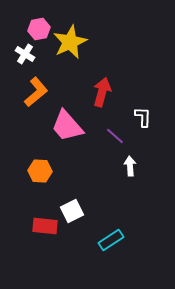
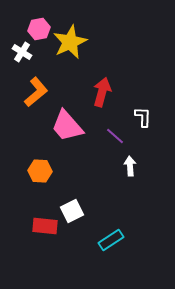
white cross: moved 3 px left, 2 px up
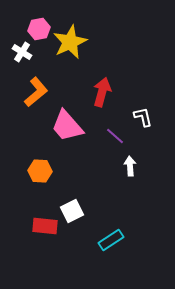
white L-shape: rotated 15 degrees counterclockwise
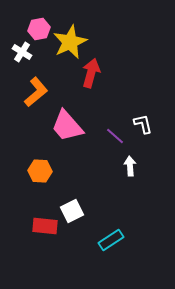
red arrow: moved 11 px left, 19 px up
white L-shape: moved 7 px down
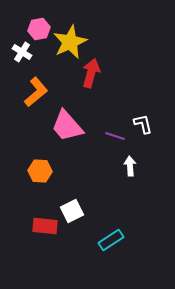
purple line: rotated 24 degrees counterclockwise
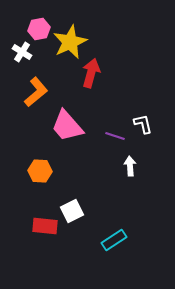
cyan rectangle: moved 3 px right
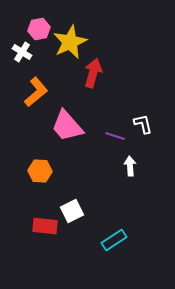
red arrow: moved 2 px right
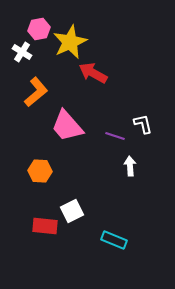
red arrow: rotated 76 degrees counterclockwise
cyan rectangle: rotated 55 degrees clockwise
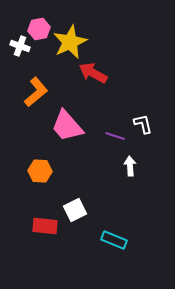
white cross: moved 2 px left, 6 px up; rotated 12 degrees counterclockwise
white square: moved 3 px right, 1 px up
